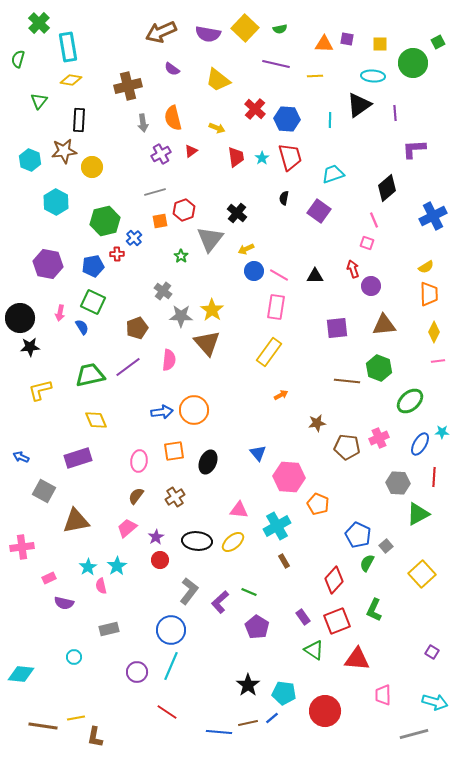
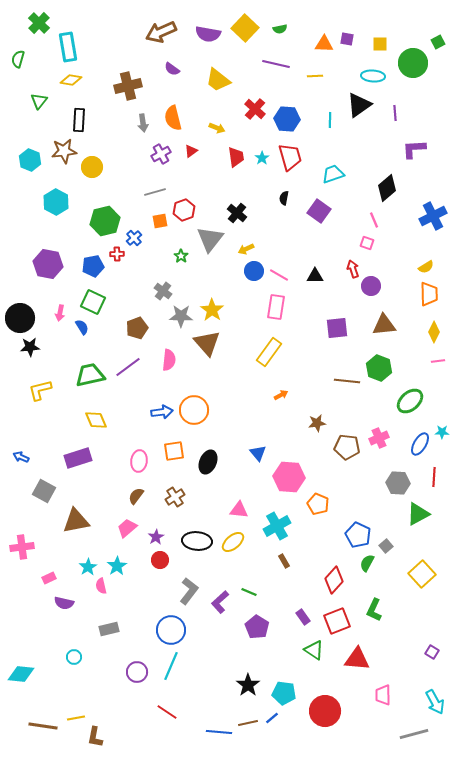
cyan arrow at (435, 702): rotated 45 degrees clockwise
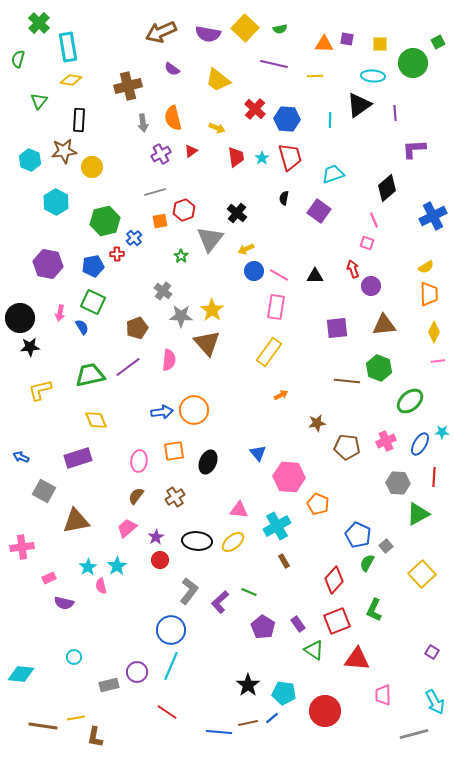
purple line at (276, 64): moved 2 px left
pink cross at (379, 438): moved 7 px right, 3 px down
purple rectangle at (303, 617): moved 5 px left, 7 px down
purple pentagon at (257, 627): moved 6 px right
gray rectangle at (109, 629): moved 56 px down
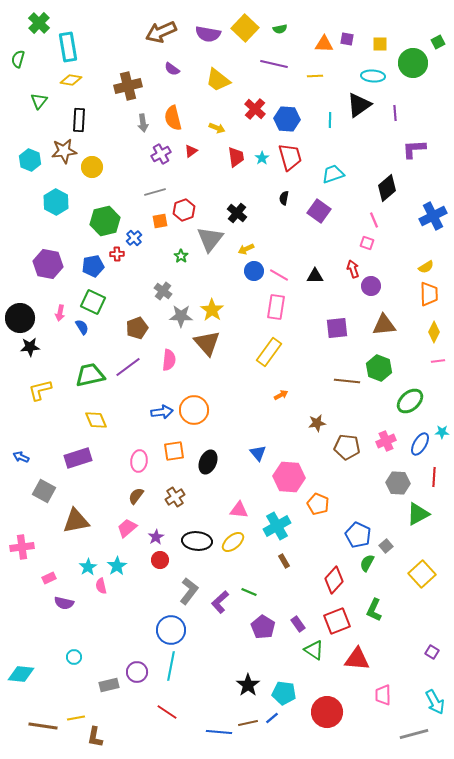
cyan line at (171, 666): rotated 12 degrees counterclockwise
red circle at (325, 711): moved 2 px right, 1 px down
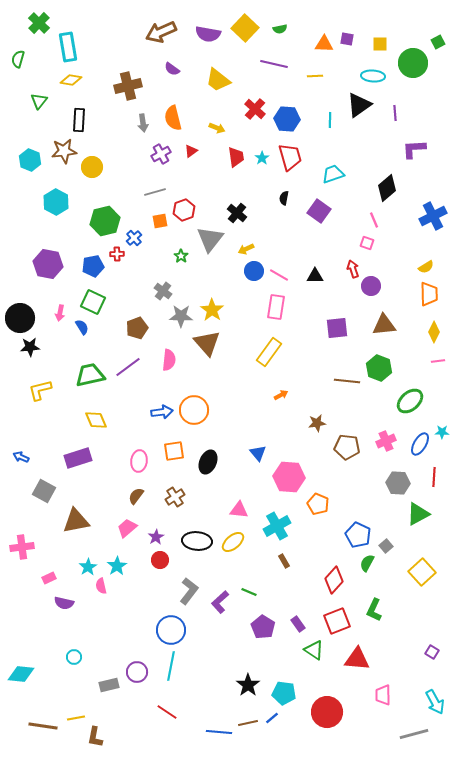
yellow square at (422, 574): moved 2 px up
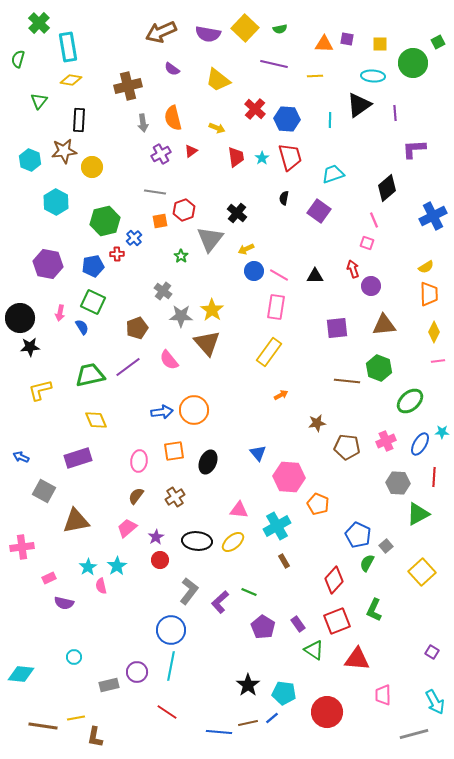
gray line at (155, 192): rotated 25 degrees clockwise
pink semicircle at (169, 360): rotated 135 degrees clockwise
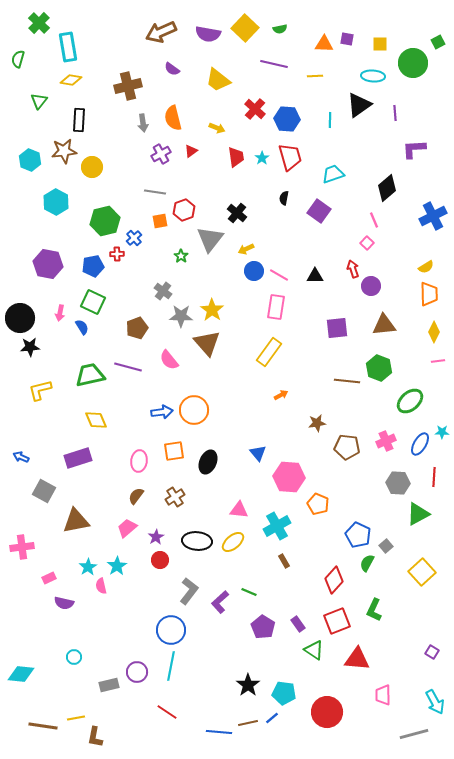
pink square at (367, 243): rotated 24 degrees clockwise
purple line at (128, 367): rotated 52 degrees clockwise
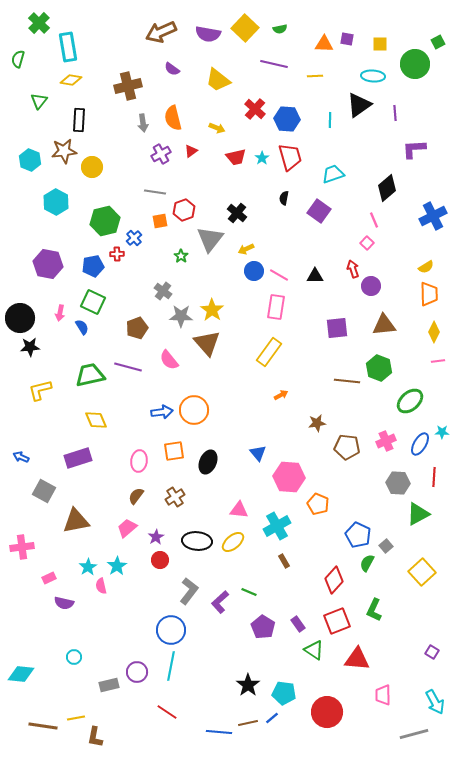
green circle at (413, 63): moved 2 px right, 1 px down
red trapezoid at (236, 157): rotated 85 degrees clockwise
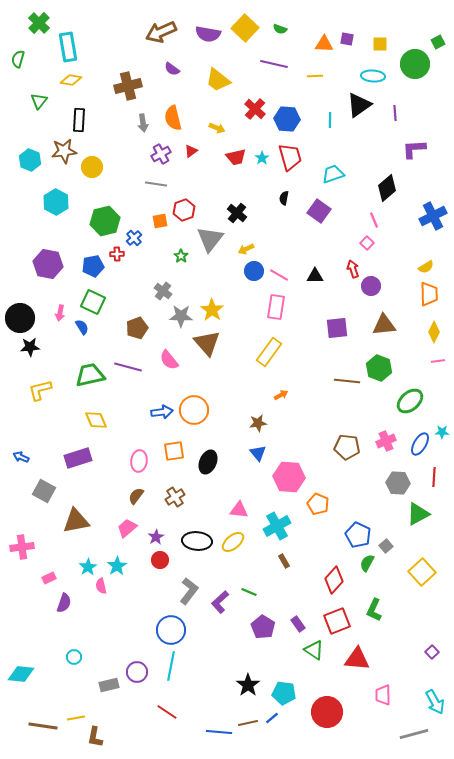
green semicircle at (280, 29): rotated 32 degrees clockwise
gray line at (155, 192): moved 1 px right, 8 px up
brown star at (317, 423): moved 59 px left
purple semicircle at (64, 603): rotated 84 degrees counterclockwise
purple square at (432, 652): rotated 16 degrees clockwise
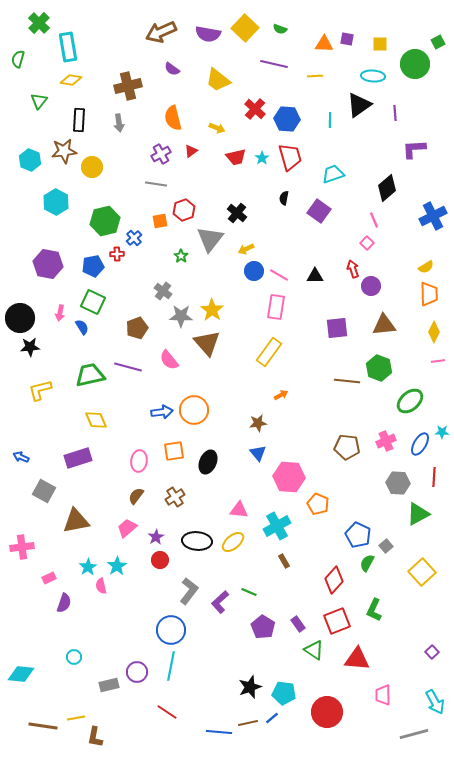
gray arrow at (143, 123): moved 24 px left
black star at (248, 685): moved 2 px right, 2 px down; rotated 15 degrees clockwise
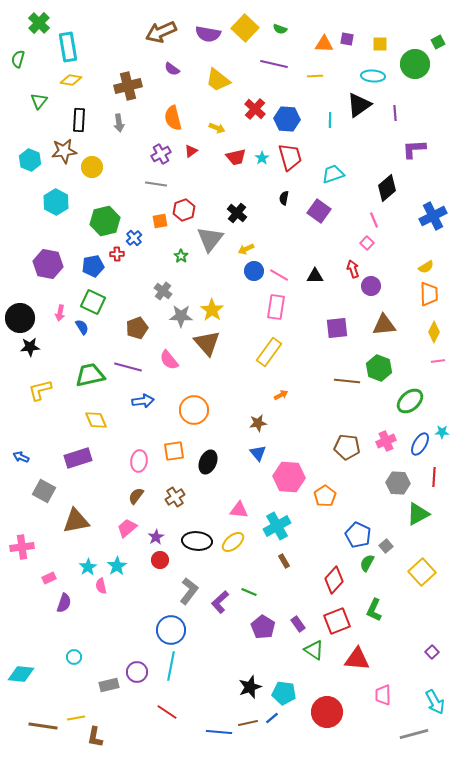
blue arrow at (162, 412): moved 19 px left, 11 px up
orange pentagon at (318, 504): moved 7 px right, 8 px up; rotated 15 degrees clockwise
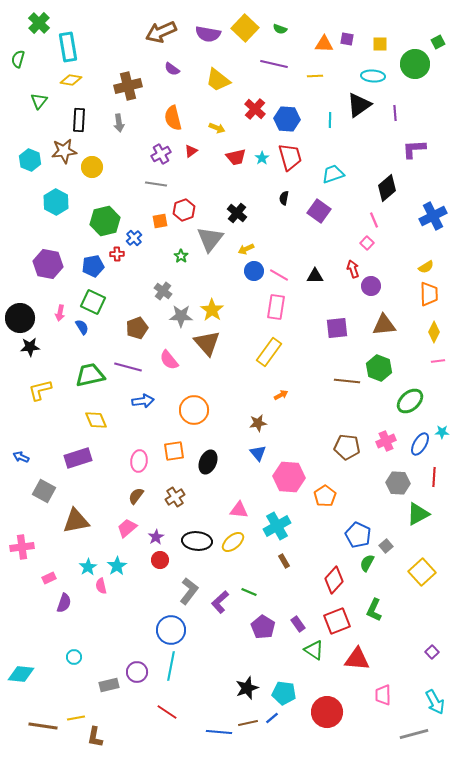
black star at (250, 687): moved 3 px left, 1 px down
